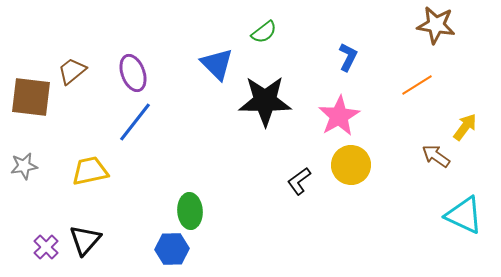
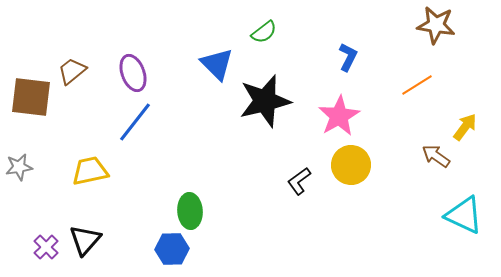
black star: rotated 14 degrees counterclockwise
gray star: moved 5 px left, 1 px down
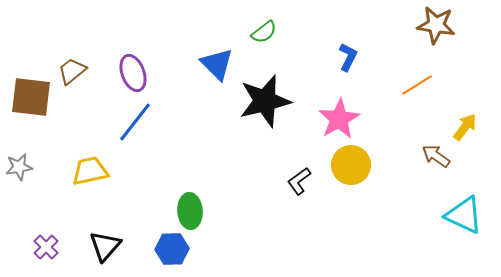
pink star: moved 3 px down
black triangle: moved 20 px right, 6 px down
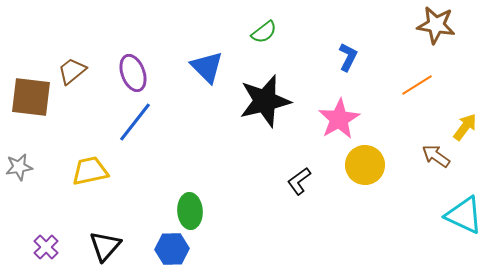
blue triangle: moved 10 px left, 3 px down
yellow circle: moved 14 px right
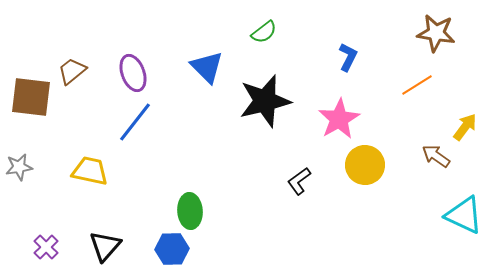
brown star: moved 8 px down
yellow trapezoid: rotated 24 degrees clockwise
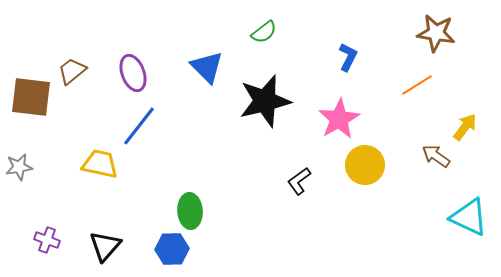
blue line: moved 4 px right, 4 px down
yellow trapezoid: moved 10 px right, 7 px up
cyan triangle: moved 5 px right, 2 px down
purple cross: moved 1 px right, 7 px up; rotated 25 degrees counterclockwise
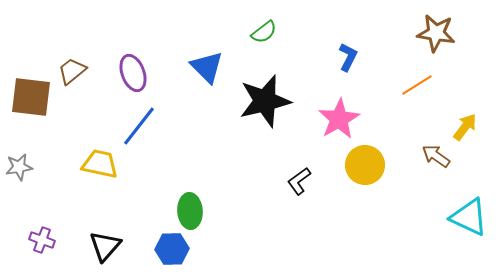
purple cross: moved 5 px left
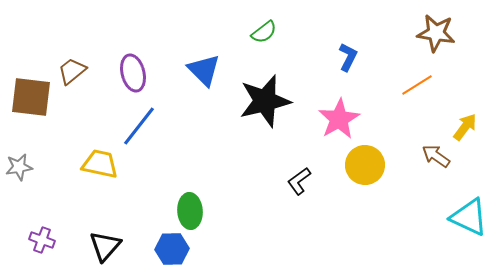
blue triangle: moved 3 px left, 3 px down
purple ellipse: rotated 6 degrees clockwise
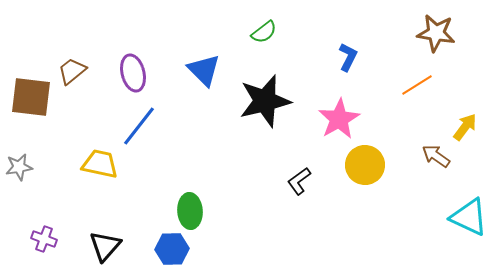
purple cross: moved 2 px right, 1 px up
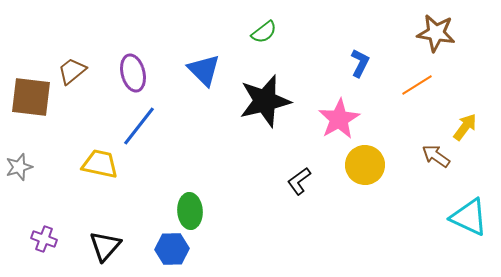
blue L-shape: moved 12 px right, 6 px down
gray star: rotated 8 degrees counterclockwise
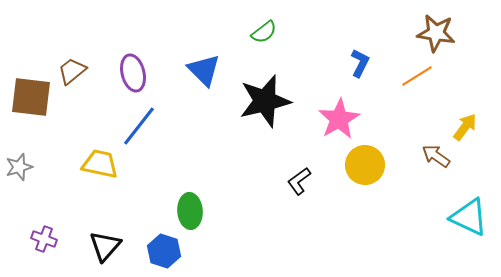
orange line: moved 9 px up
blue hexagon: moved 8 px left, 2 px down; rotated 20 degrees clockwise
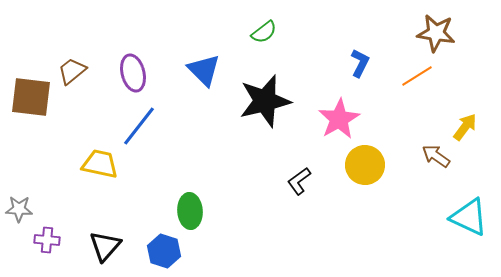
gray star: moved 42 px down; rotated 20 degrees clockwise
purple cross: moved 3 px right, 1 px down; rotated 15 degrees counterclockwise
